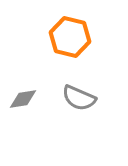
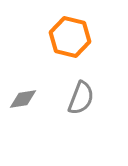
gray semicircle: moved 2 px right; rotated 92 degrees counterclockwise
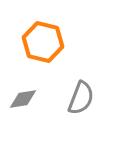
orange hexagon: moved 27 px left, 5 px down
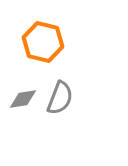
gray semicircle: moved 21 px left
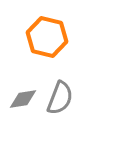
orange hexagon: moved 4 px right, 5 px up
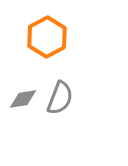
orange hexagon: rotated 18 degrees clockwise
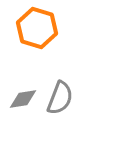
orange hexagon: moved 10 px left, 9 px up; rotated 15 degrees counterclockwise
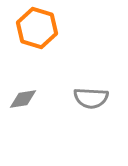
gray semicircle: moved 31 px right; rotated 72 degrees clockwise
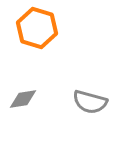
gray semicircle: moved 1 px left, 4 px down; rotated 12 degrees clockwise
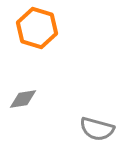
gray semicircle: moved 7 px right, 27 px down
